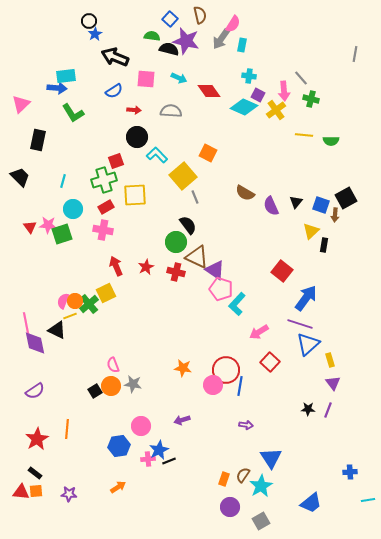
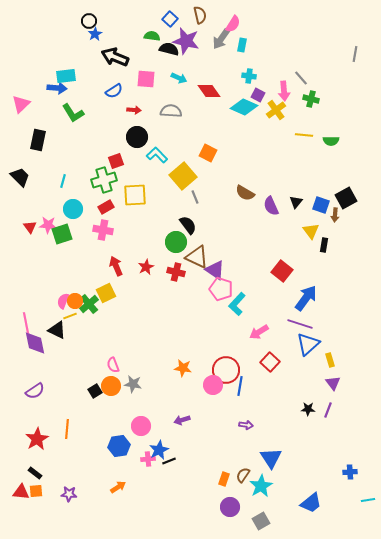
yellow triangle at (311, 231): rotated 24 degrees counterclockwise
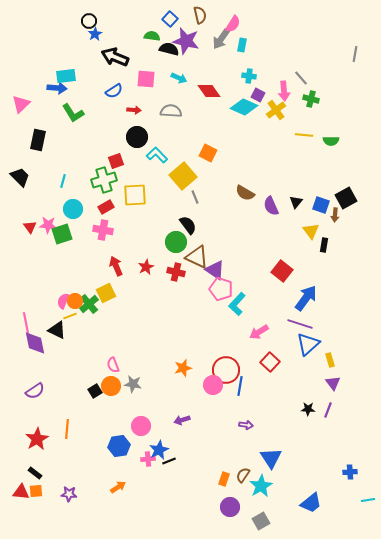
orange star at (183, 368): rotated 24 degrees counterclockwise
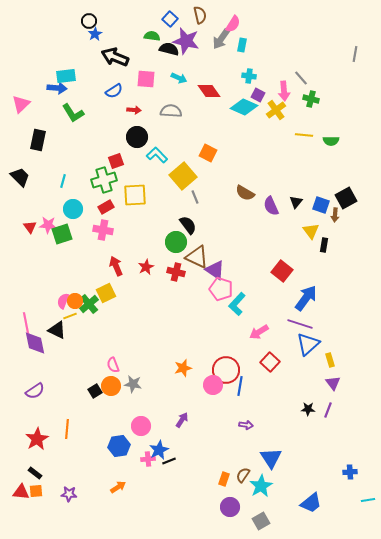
purple arrow at (182, 420): rotated 140 degrees clockwise
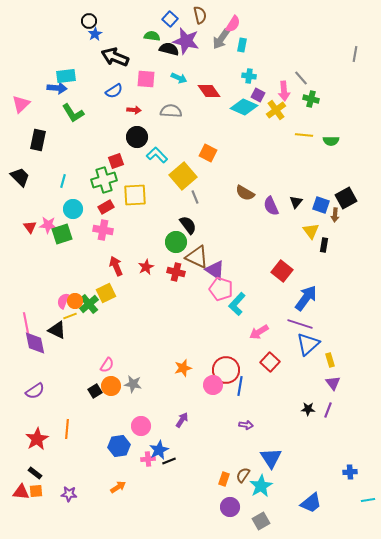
pink semicircle at (113, 365): moved 6 px left; rotated 126 degrees counterclockwise
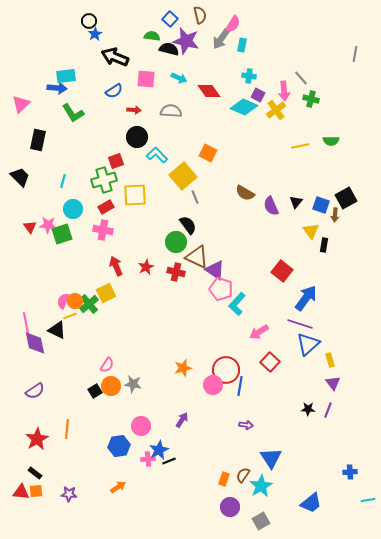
yellow line at (304, 135): moved 4 px left, 11 px down; rotated 18 degrees counterclockwise
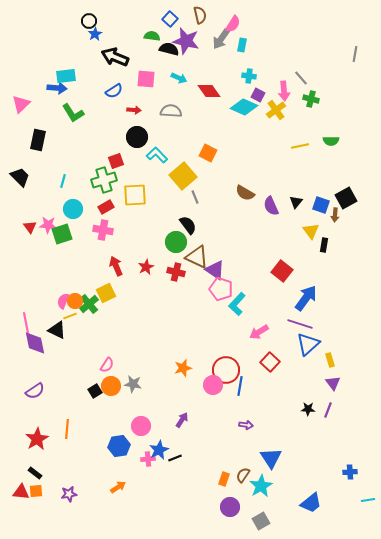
black line at (169, 461): moved 6 px right, 3 px up
purple star at (69, 494): rotated 14 degrees counterclockwise
